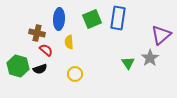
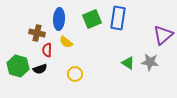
purple triangle: moved 2 px right
yellow semicircle: moved 3 px left; rotated 48 degrees counterclockwise
red semicircle: moved 1 px right; rotated 128 degrees counterclockwise
gray star: moved 4 px down; rotated 30 degrees counterclockwise
green triangle: rotated 24 degrees counterclockwise
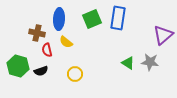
red semicircle: rotated 16 degrees counterclockwise
black semicircle: moved 1 px right, 2 px down
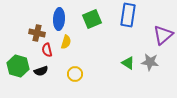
blue rectangle: moved 10 px right, 3 px up
yellow semicircle: rotated 112 degrees counterclockwise
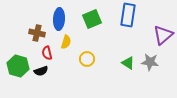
red semicircle: moved 3 px down
yellow circle: moved 12 px right, 15 px up
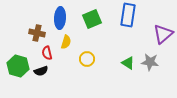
blue ellipse: moved 1 px right, 1 px up
purple triangle: moved 1 px up
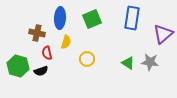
blue rectangle: moved 4 px right, 3 px down
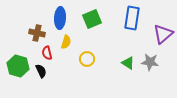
black semicircle: rotated 96 degrees counterclockwise
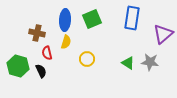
blue ellipse: moved 5 px right, 2 px down
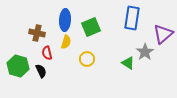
green square: moved 1 px left, 8 px down
gray star: moved 5 px left, 10 px up; rotated 30 degrees clockwise
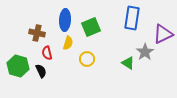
purple triangle: rotated 15 degrees clockwise
yellow semicircle: moved 2 px right, 1 px down
